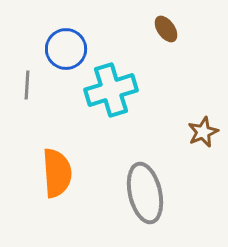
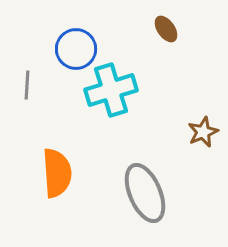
blue circle: moved 10 px right
gray ellipse: rotated 10 degrees counterclockwise
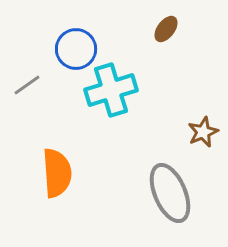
brown ellipse: rotated 72 degrees clockwise
gray line: rotated 52 degrees clockwise
gray ellipse: moved 25 px right
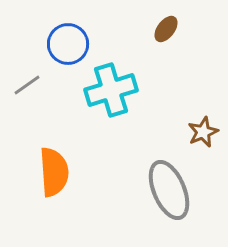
blue circle: moved 8 px left, 5 px up
orange semicircle: moved 3 px left, 1 px up
gray ellipse: moved 1 px left, 3 px up
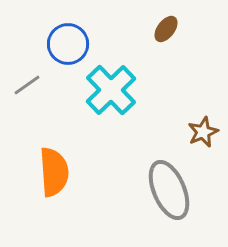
cyan cross: rotated 27 degrees counterclockwise
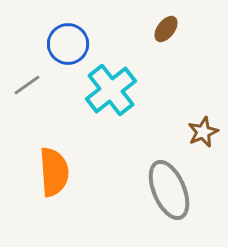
cyan cross: rotated 6 degrees clockwise
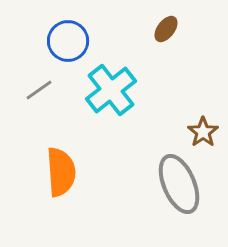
blue circle: moved 3 px up
gray line: moved 12 px right, 5 px down
brown star: rotated 12 degrees counterclockwise
orange semicircle: moved 7 px right
gray ellipse: moved 10 px right, 6 px up
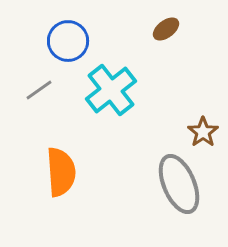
brown ellipse: rotated 16 degrees clockwise
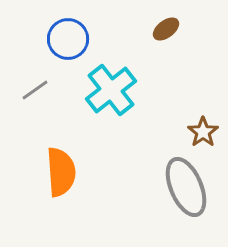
blue circle: moved 2 px up
gray line: moved 4 px left
gray ellipse: moved 7 px right, 3 px down
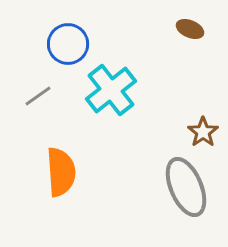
brown ellipse: moved 24 px right; rotated 60 degrees clockwise
blue circle: moved 5 px down
gray line: moved 3 px right, 6 px down
